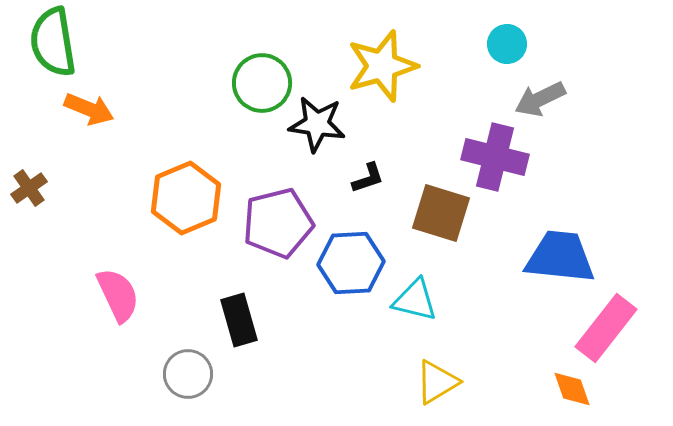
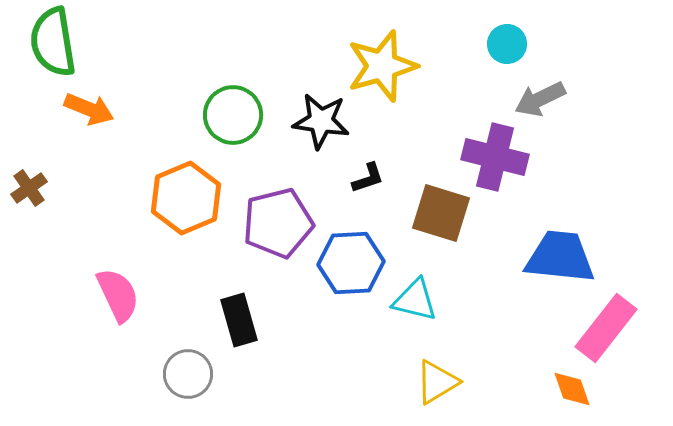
green circle: moved 29 px left, 32 px down
black star: moved 4 px right, 3 px up
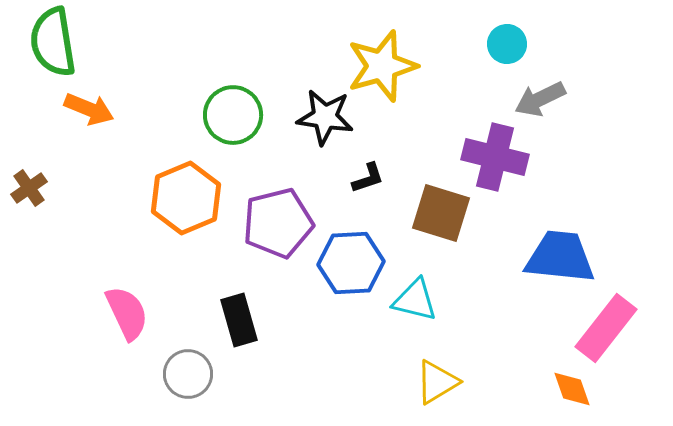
black star: moved 4 px right, 4 px up
pink semicircle: moved 9 px right, 18 px down
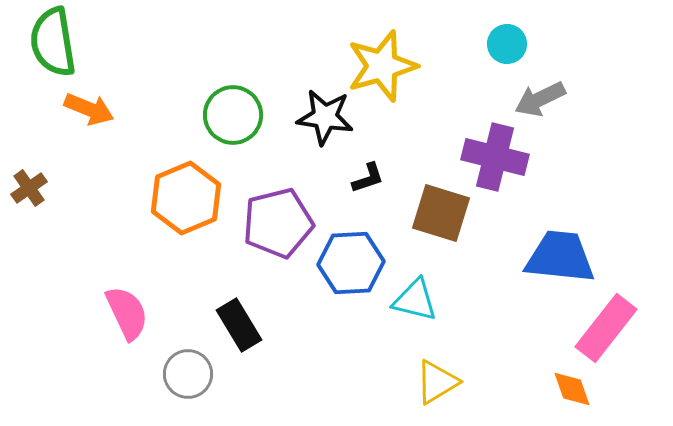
black rectangle: moved 5 px down; rotated 15 degrees counterclockwise
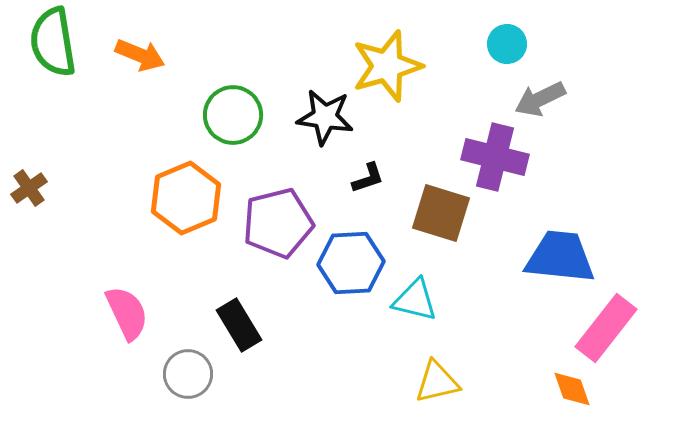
yellow star: moved 5 px right
orange arrow: moved 51 px right, 54 px up
yellow triangle: rotated 18 degrees clockwise
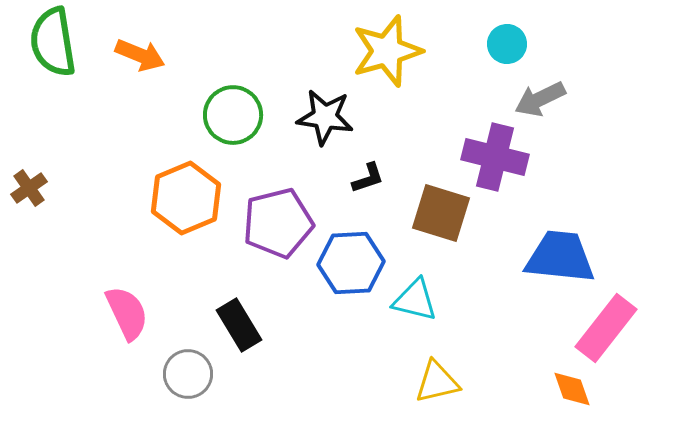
yellow star: moved 15 px up
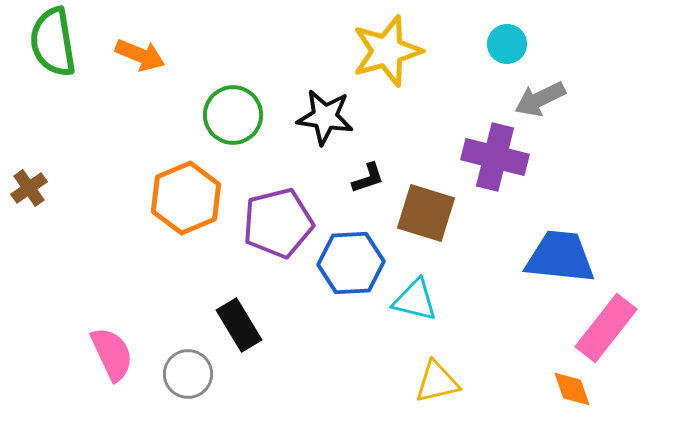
brown square: moved 15 px left
pink semicircle: moved 15 px left, 41 px down
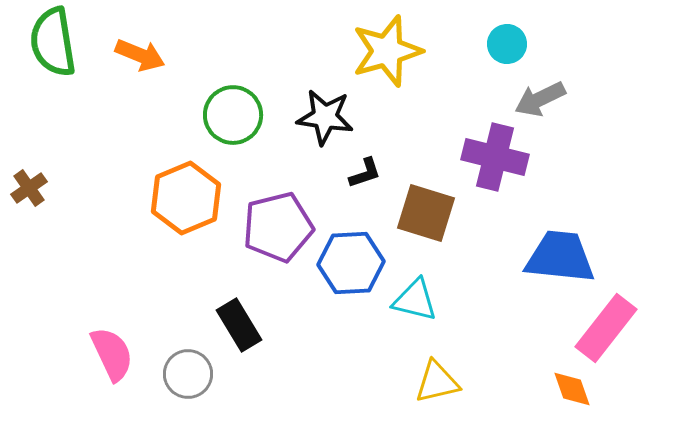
black L-shape: moved 3 px left, 5 px up
purple pentagon: moved 4 px down
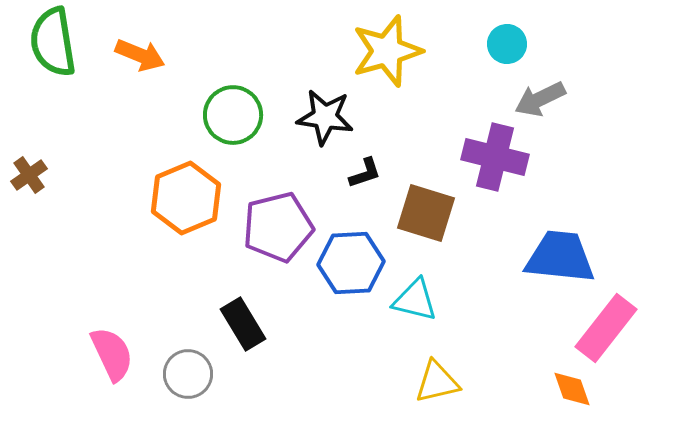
brown cross: moved 13 px up
black rectangle: moved 4 px right, 1 px up
